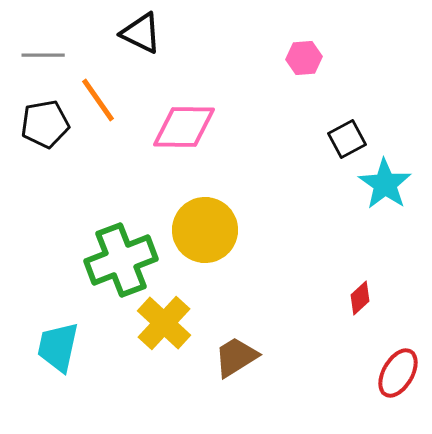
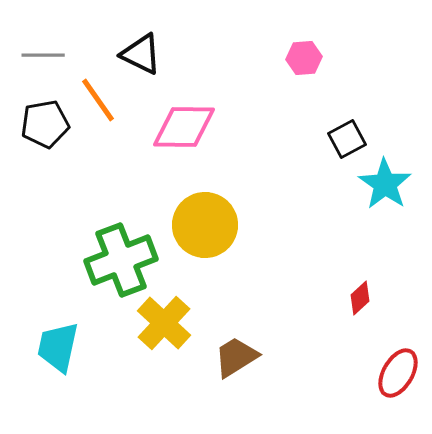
black triangle: moved 21 px down
yellow circle: moved 5 px up
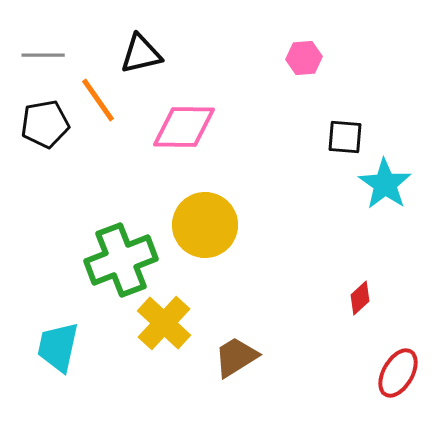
black triangle: rotated 39 degrees counterclockwise
black square: moved 2 px left, 2 px up; rotated 33 degrees clockwise
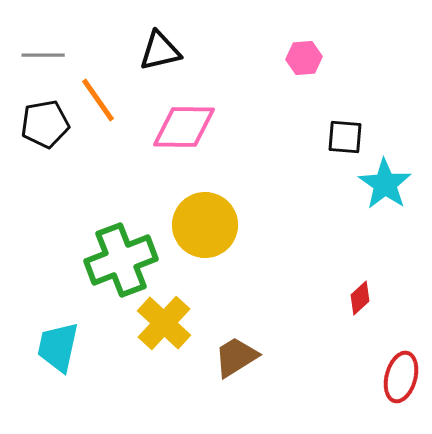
black triangle: moved 19 px right, 3 px up
red ellipse: moved 3 px right, 4 px down; rotated 15 degrees counterclockwise
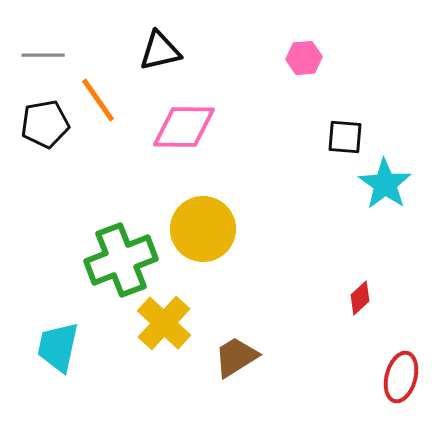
yellow circle: moved 2 px left, 4 px down
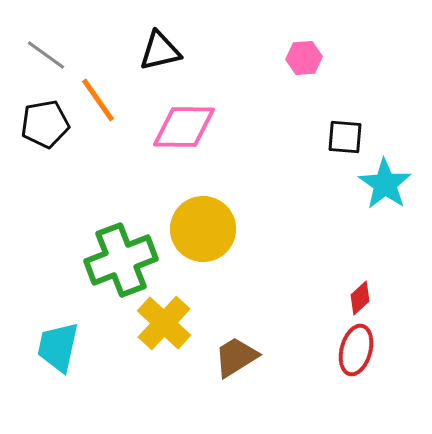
gray line: moved 3 px right; rotated 36 degrees clockwise
red ellipse: moved 45 px left, 27 px up
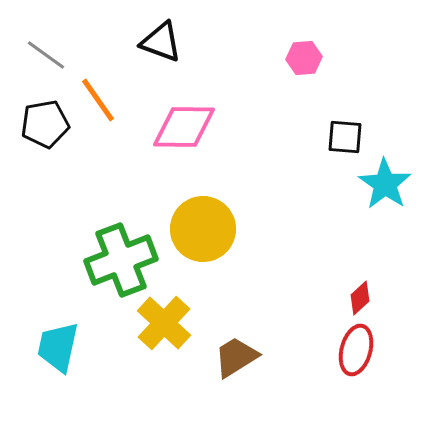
black triangle: moved 1 px right, 9 px up; rotated 33 degrees clockwise
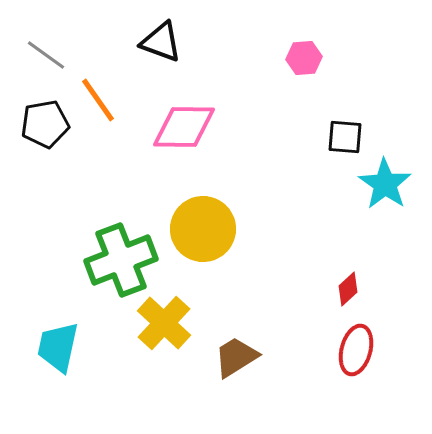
red diamond: moved 12 px left, 9 px up
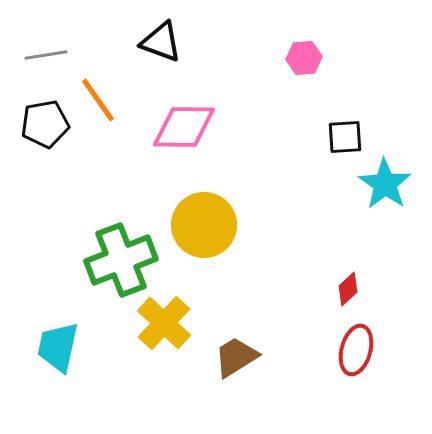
gray line: rotated 45 degrees counterclockwise
black square: rotated 9 degrees counterclockwise
yellow circle: moved 1 px right, 4 px up
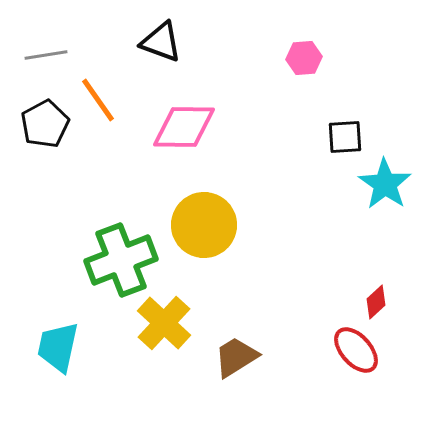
black pentagon: rotated 18 degrees counterclockwise
red diamond: moved 28 px right, 13 px down
red ellipse: rotated 57 degrees counterclockwise
